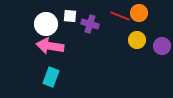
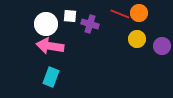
red line: moved 2 px up
yellow circle: moved 1 px up
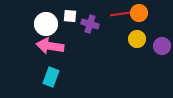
red line: rotated 30 degrees counterclockwise
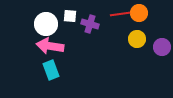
purple circle: moved 1 px down
cyan rectangle: moved 7 px up; rotated 42 degrees counterclockwise
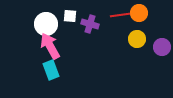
red line: moved 1 px down
pink arrow: rotated 52 degrees clockwise
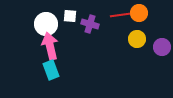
pink arrow: rotated 16 degrees clockwise
